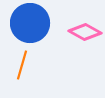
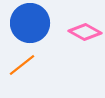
orange line: rotated 36 degrees clockwise
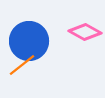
blue circle: moved 1 px left, 18 px down
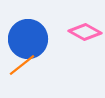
blue circle: moved 1 px left, 2 px up
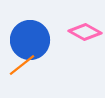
blue circle: moved 2 px right, 1 px down
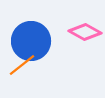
blue circle: moved 1 px right, 1 px down
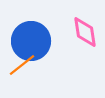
pink diamond: rotated 52 degrees clockwise
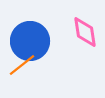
blue circle: moved 1 px left
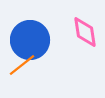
blue circle: moved 1 px up
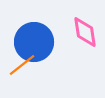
blue circle: moved 4 px right, 2 px down
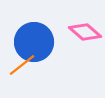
pink diamond: rotated 40 degrees counterclockwise
